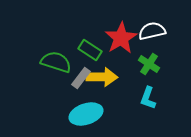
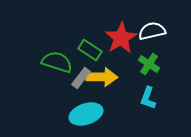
green semicircle: moved 1 px right
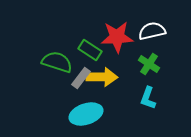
red star: moved 4 px left, 1 px up; rotated 28 degrees clockwise
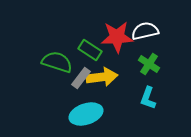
white semicircle: moved 7 px left
yellow arrow: rotated 8 degrees counterclockwise
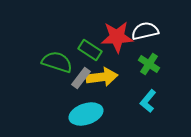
cyan L-shape: moved 3 px down; rotated 20 degrees clockwise
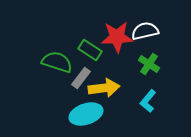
yellow arrow: moved 2 px right, 11 px down
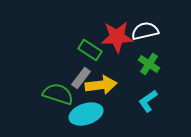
green semicircle: moved 1 px right, 32 px down
yellow arrow: moved 3 px left, 3 px up
cyan L-shape: rotated 15 degrees clockwise
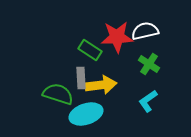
gray rectangle: rotated 40 degrees counterclockwise
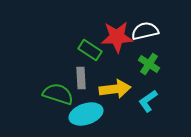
yellow arrow: moved 14 px right, 4 px down
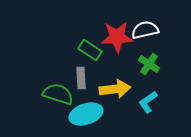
white semicircle: moved 1 px up
cyan L-shape: moved 1 px down
